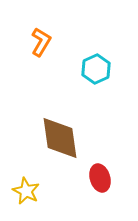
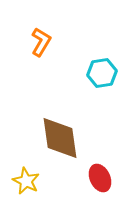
cyan hexagon: moved 6 px right, 4 px down; rotated 16 degrees clockwise
red ellipse: rotated 8 degrees counterclockwise
yellow star: moved 10 px up
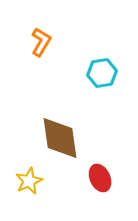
yellow star: moved 3 px right; rotated 20 degrees clockwise
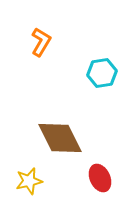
brown diamond: rotated 18 degrees counterclockwise
yellow star: rotated 12 degrees clockwise
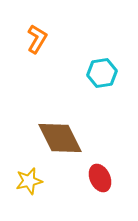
orange L-shape: moved 4 px left, 3 px up
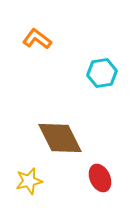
orange L-shape: rotated 84 degrees counterclockwise
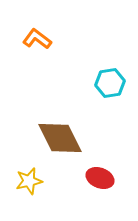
cyan hexagon: moved 8 px right, 10 px down
red ellipse: rotated 44 degrees counterclockwise
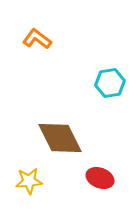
yellow star: rotated 8 degrees clockwise
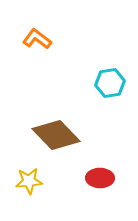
brown diamond: moved 4 px left, 3 px up; rotated 18 degrees counterclockwise
red ellipse: rotated 20 degrees counterclockwise
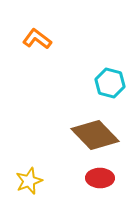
cyan hexagon: rotated 24 degrees clockwise
brown diamond: moved 39 px right
yellow star: rotated 16 degrees counterclockwise
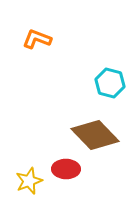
orange L-shape: rotated 16 degrees counterclockwise
red ellipse: moved 34 px left, 9 px up
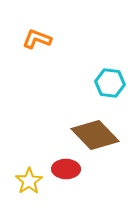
cyan hexagon: rotated 8 degrees counterclockwise
yellow star: rotated 12 degrees counterclockwise
